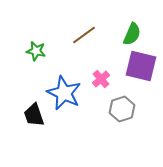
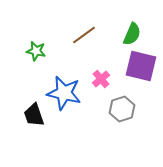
blue star: rotated 12 degrees counterclockwise
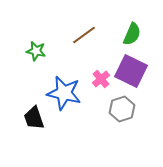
purple square: moved 10 px left, 5 px down; rotated 12 degrees clockwise
black trapezoid: moved 3 px down
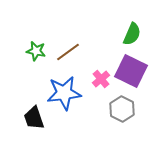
brown line: moved 16 px left, 17 px down
blue star: rotated 20 degrees counterclockwise
gray hexagon: rotated 15 degrees counterclockwise
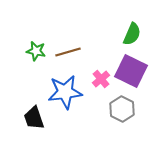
brown line: rotated 20 degrees clockwise
blue star: moved 1 px right, 1 px up
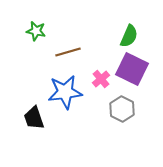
green semicircle: moved 3 px left, 2 px down
green star: moved 20 px up
purple square: moved 1 px right, 2 px up
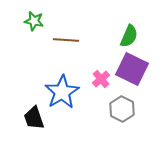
green star: moved 2 px left, 10 px up
brown line: moved 2 px left, 12 px up; rotated 20 degrees clockwise
blue star: moved 3 px left; rotated 24 degrees counterclockwise
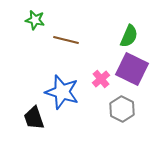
green star: moved 1 px right, 1 px up
brown line: rotated 10 degrees clockwise
blue star: rotated 24 degrees counterclockwise
